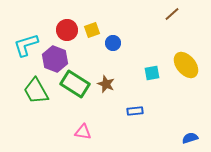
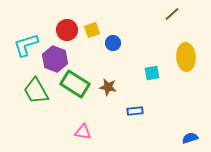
yellow ellipse: moved 8 px up; rotated 36 degrees clockwise
brown star: moved 2 px right, 3 px down; rotated 12 degrees counterclockwise
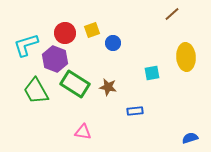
red circle: moved 2 px left, 3 px down
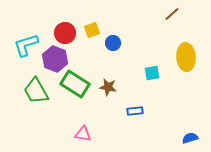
pink triangle: moved 2 px down
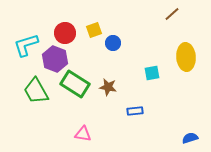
yellow square: moved 2 px right
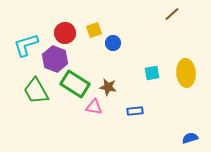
yellow ellipse: moved 16 px down
pink triangle: moved 11 px right, 27 px up
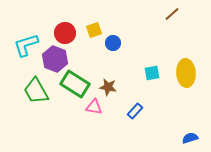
blue rectangle: rotated 42 degrees counterclockwise
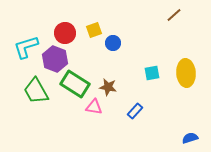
brown line: moved 2 px right, 1 px down
cyan L-shape: moved 2 px down
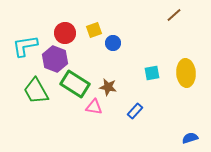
cyan L-shape: moved 1 px left, 1 px up; rotated 8 degrees clockwise
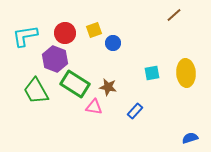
cyan L-shape: moved 10 px up
